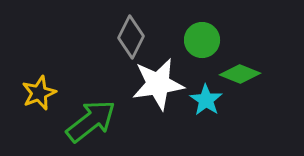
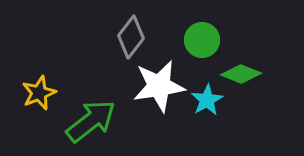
gray diamond: rotated 12 degrees clockwise
green diamond: moved 1 px right
white star: moved 1 px right, 2 px down
cyan star: moved 1 px right; rotated 8 degrees clockwise
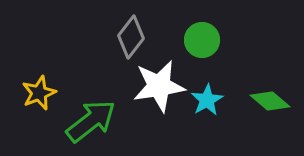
green diamond: moved 29 px right, 27 px down; rotated 18 degrees clockwise
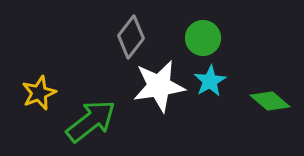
green circle: moved 1 px right, 2 px up
cyan star: moved 3 px right, 19 px up
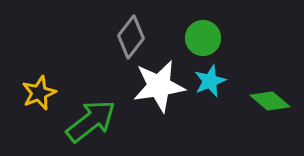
cyan star: rotated 8 degrees clockwise
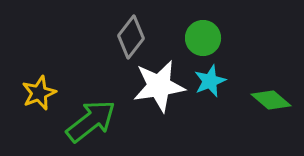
green diamond: moved 1 px right, 1 px up
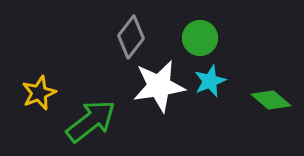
green circle: moved 3 px left
